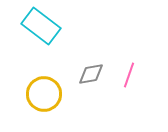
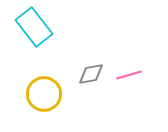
cyan rectangle: moved 7 px left, 1 px down; rotated 15 degrees clockwise
pink line: rotated 55 degrees clockwise
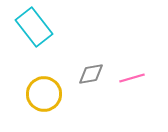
pink line: moved 3 px right, 3 px down
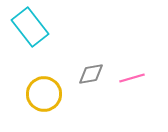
cyan rectangle: moved 4 px left
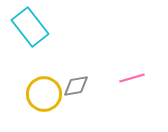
gray diamond: moved 15 px left, 12 px down
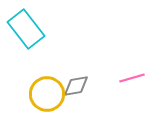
cyan rectangle: moved 4 px left, 2 px down
yellow circle: moved 3 px right
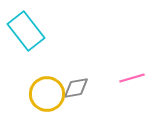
cyan rectangle: moved 2 px down
gray diamond: moved 2 px down
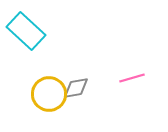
cyan rectangle: rotated 9 degrees counterclockwise
yellow circle: moved 2 px right
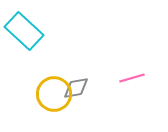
cyan rectangle: moved 2 px left
yellow circle: moved 5 px right
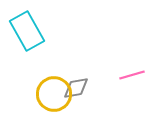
cyan rectangle: moved 3 px right; rotated 18 degrees clockwise
pink line: moved 3 px up
